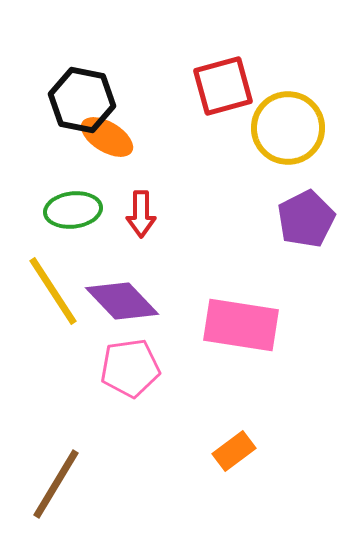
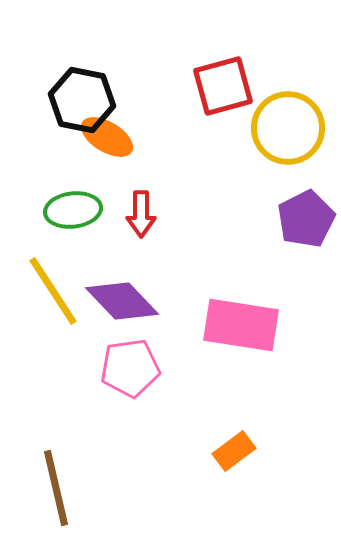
brown line: moved 4 px down; rotated 44 degrees counterclockwise
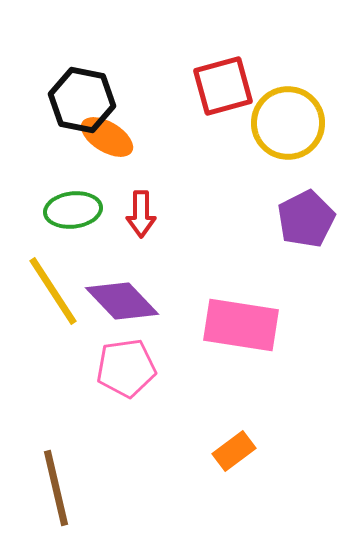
yellow circle: moved 5 px up
pink pentagon: moved 4 px left
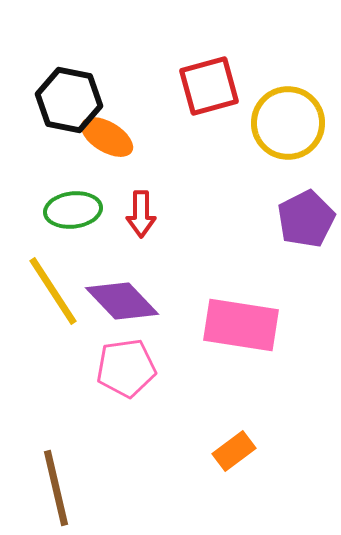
red square: moved 14 px left
black hexagon: moved 13 px left
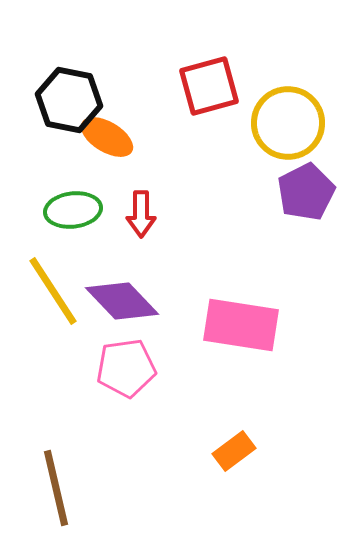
purple pentagon: moved 27 px up
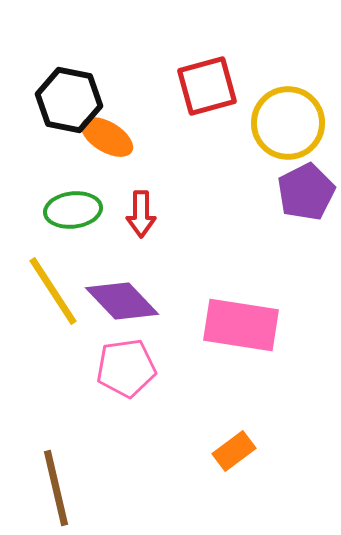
red square: moved 2 px left
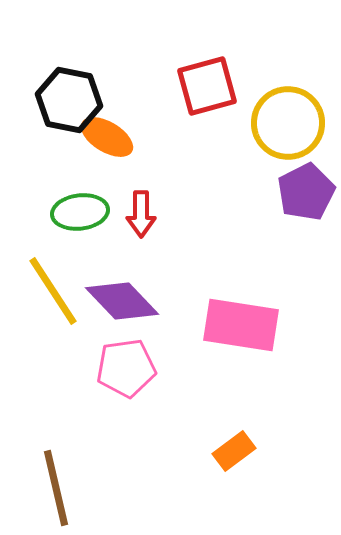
green ellipse: moved 7 px right, 2 px down
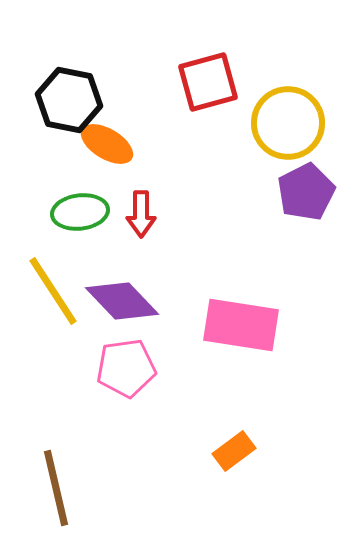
red square: moved 1 px right, 4 px up
orange ellipse: moved 7 px down
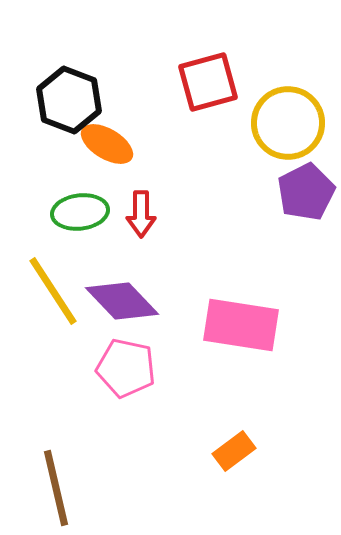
black hexagon: rotated 10 degrees clockwise
pink pentagon: rotated 20 degrees clockwise
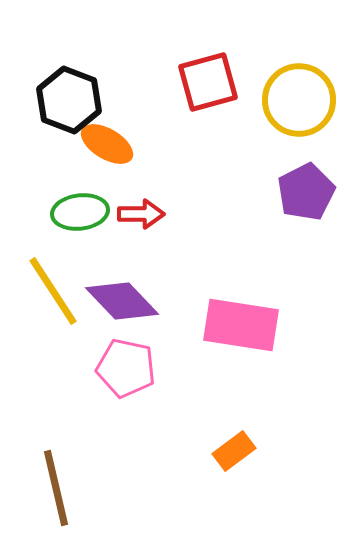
yellow circle: moved 11 px right, 23 px up
red arrow: rotated 90 degrees counterclockwise
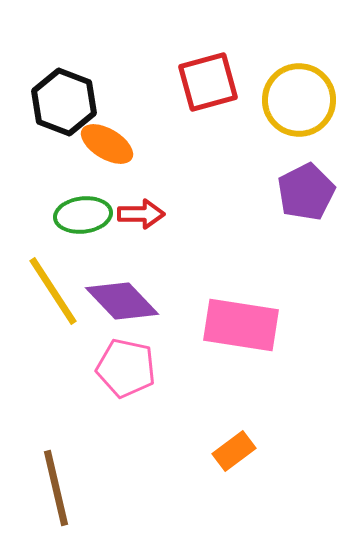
black hexagon: moved 5 px left, 2 px down
green ellipse: moved 3 px right, 3 px down
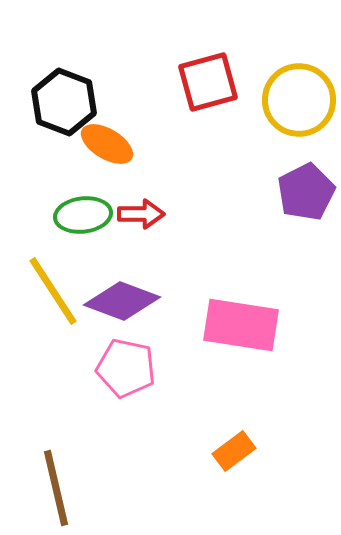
purple diamond: rotated 26 degrees counterclockwise
